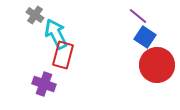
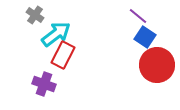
cyan arrow: rotated 80 degrees clockwise
red rectangle: rotated 12 degrees clockwise
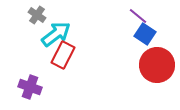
gray cross: moved 2 px right
blue square: moved 3 px up
purple cross: moved 14 px left, 3 px down
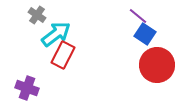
purple cross: moved 3 px left, 1 px down
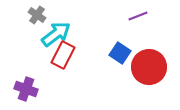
purple line: rotated 60 degrees counterclockwise
blue square: moved 25 px left, 19 px down
red circle: moved 8 px left, 2 px down
purple cross: moved 1 px left, 1 px down
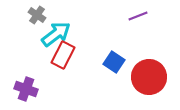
blue square: moved 6 px left, 9 px down
red circle: moved 10 px down
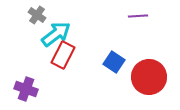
purple line: rotated 18 degrees clockwise
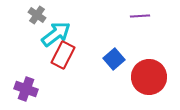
purple line: moved 2 px right
blue square: moved 3 px up; rotated 15 degrees clockwise
